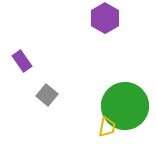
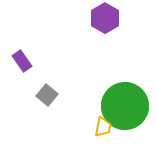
yellow trapezoid: moved 4 px left
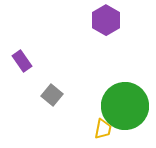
purple hexagon: moved 1 px right, 2 px down
gray square: moved 5 px right
yellow trapezoid: moved 2 px down
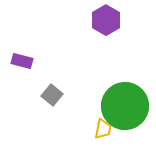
purple rectangle: rotated 40 degrees counterclockwise
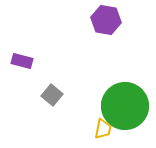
purple hexagon: rotated 20 degrees counterclockwise
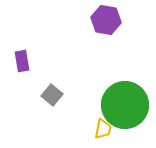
purple rectangle: rotated 65 degrees clockwise
green circle: moved 1 px up
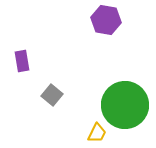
yellow trapezoid: moved 6 px left, 4 px down; rotated 15 degrees clockwise
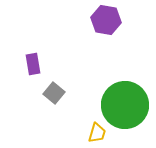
purple rectangle: moved 11 px right, 3 px down
gray square: moved 2 px right, 2 px up
yellow trapezoid: rotated 10 degrees counterclockwise
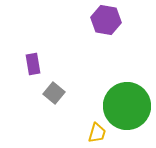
green circle: moved 2 px right, 1 px down
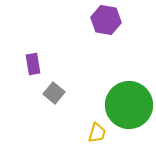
green circle: moved 2 px right, 1 px up
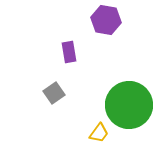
purple rectangle: moved 36 px right, 12 px up
gray square: rotated 15 degrees clockwise
yellow trapezoid: moved 2 px right; rotated 20 degrees clockwise
